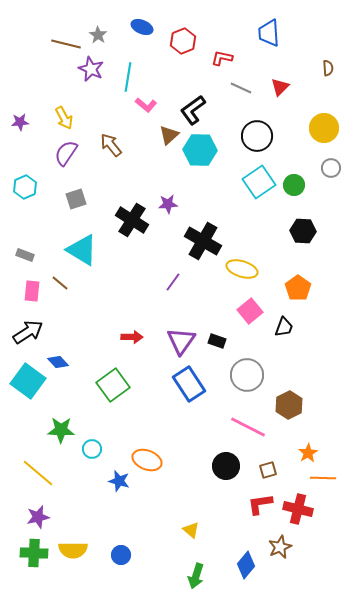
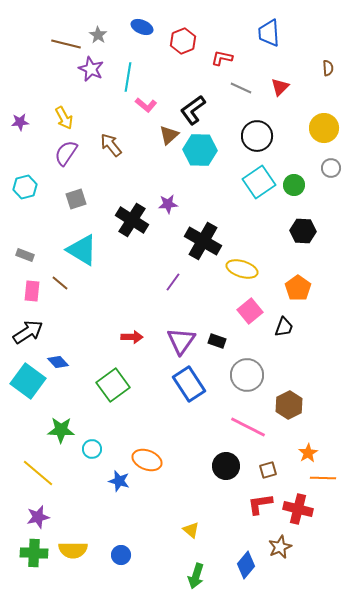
cyan hexagon at (25, 187): rotated 10 degrees clockwise
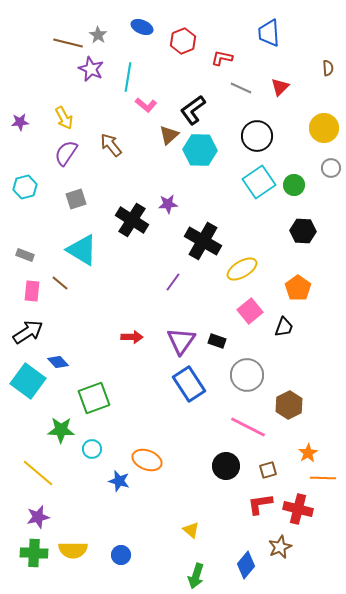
brown line at (66, 44): moved 2 px right, 1 px up
yellow ellipse at (242, 269): rotated 48 degrees counterclockwise
green square at (113, 385): moved 19 px left, 13 px down; rotated 16 degrees clockwise
